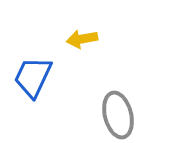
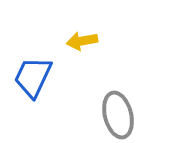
yellow arrow: moved 2 px down
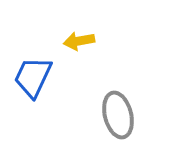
yellow arrow: moved 3 px left
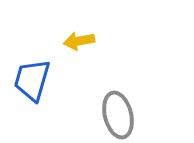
blue trapezoid: moved 1 px left, 3 px down; rotated 9 degrees counterclockwise
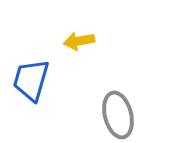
blue trapezoid: moved 1 px left
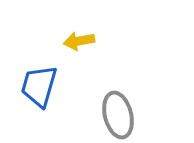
blue trapezoid: moved 8 px right, 6 px down
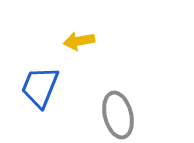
blue trapezoid: moved 1 px right, 1 px down; rotated 6 degrees clockwise
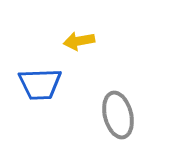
blue trapezoid: moved 3 px up; rotated 114 degrees counterclockwise
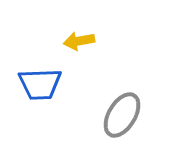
gray ellipse: moved 4 px right; rotated 45 degrees clockwise
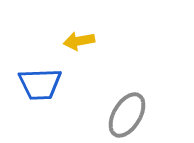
gray ellipse: moved 5 px right
